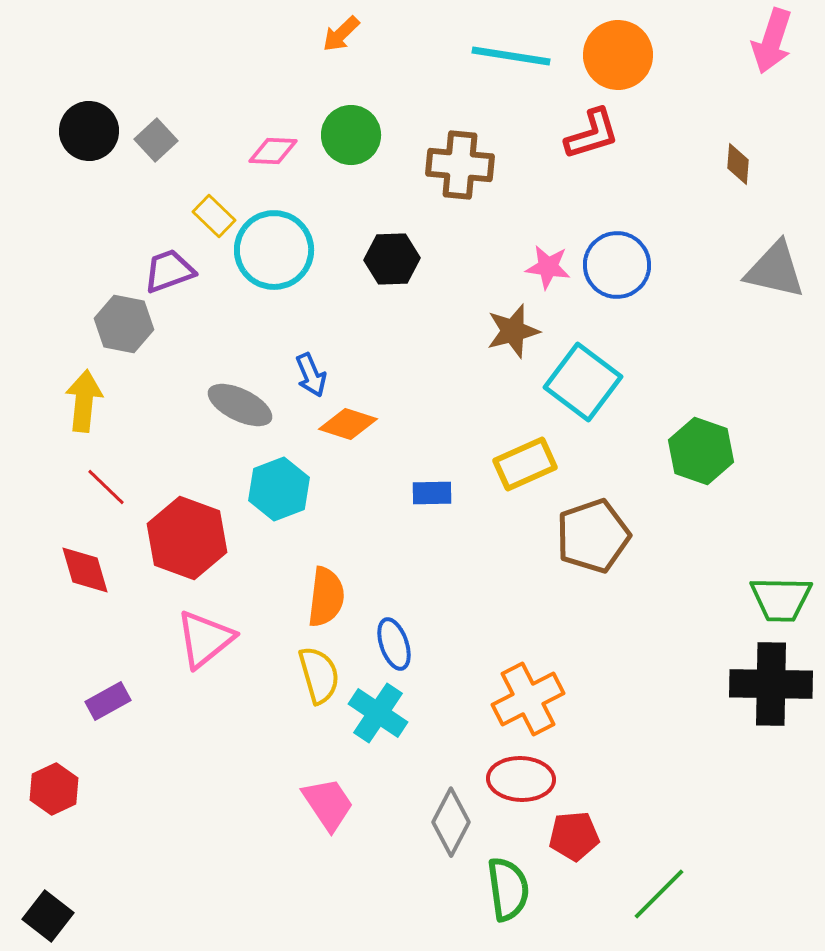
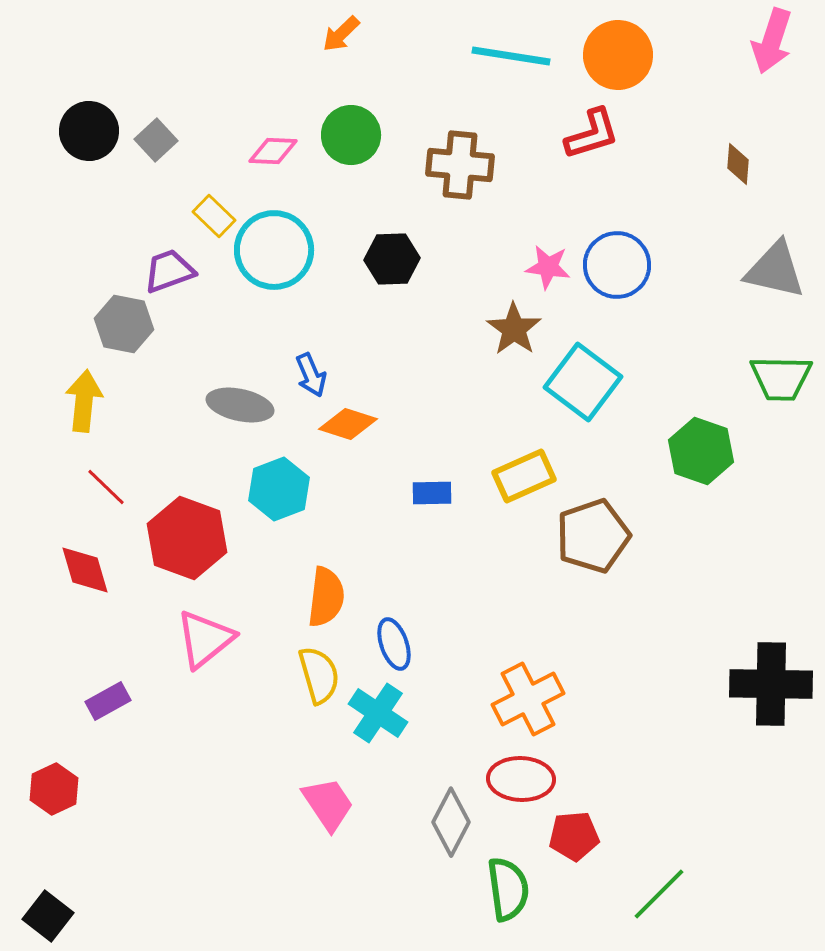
brown star at (513, 331): moved 1 px right, 2 px up; rotated 22 degrees counterclockwise
gray ellipse at (240, 405): rotated 14 degrees counterclockwise
yellow rectangle at (525, 464): moved 1 px left, 12 px down
green trapezoid at (781, 599): moved 221 px up
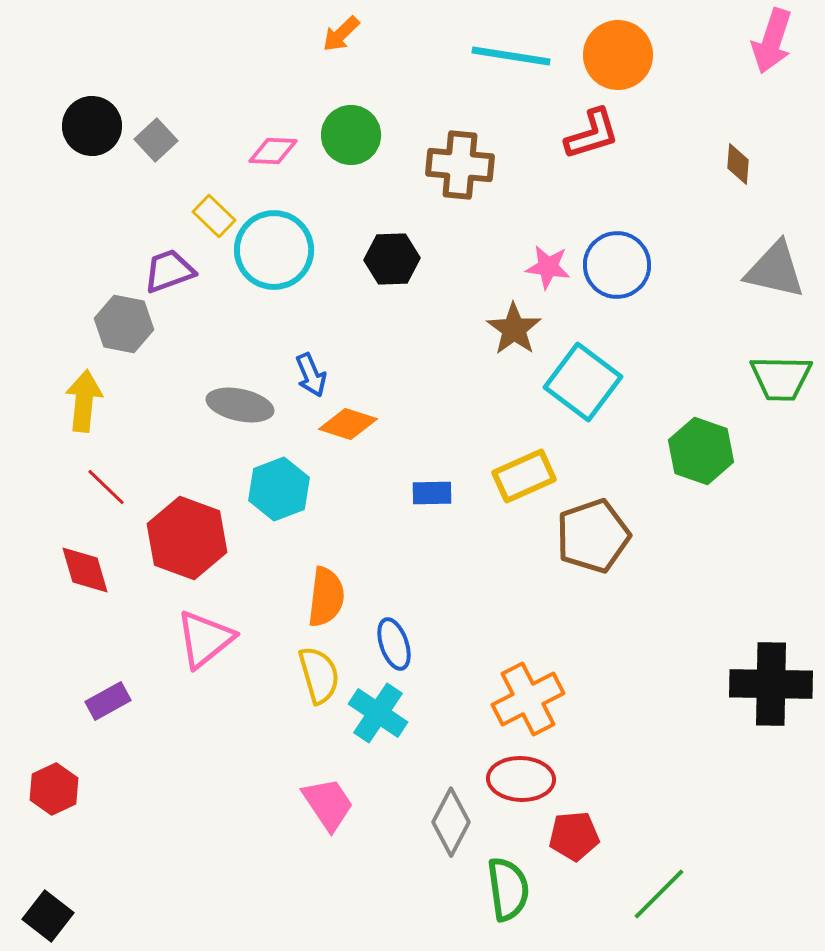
black circle at (89, 131): moved 3 px right, 5 px up
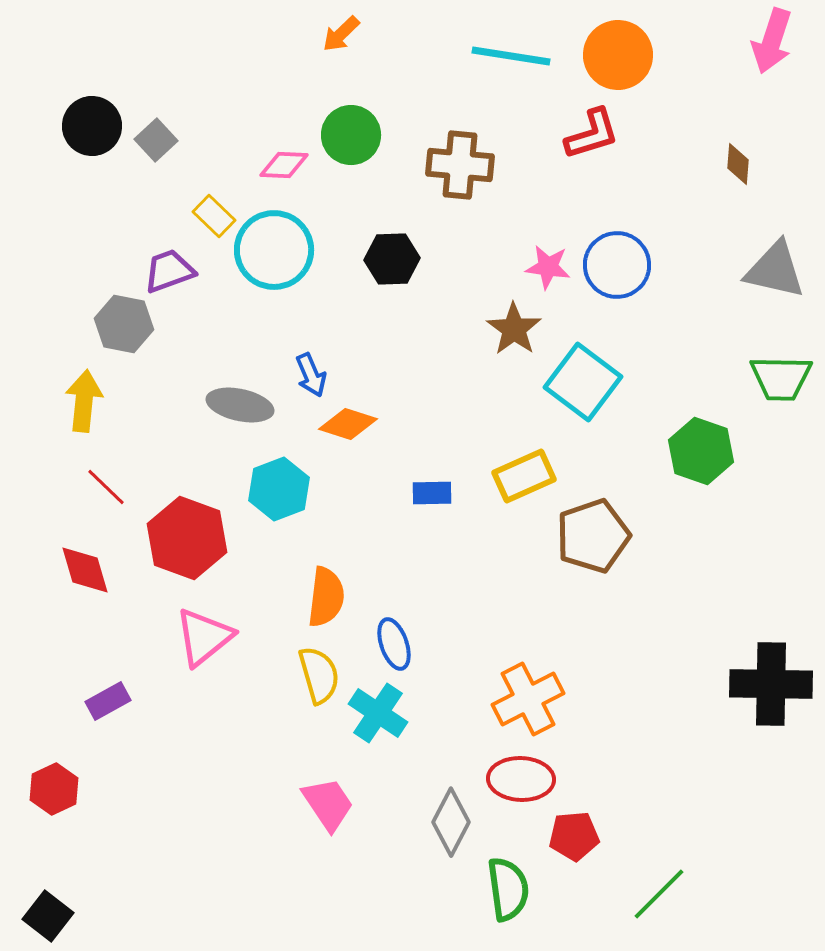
pink diamond at (273, 151): moved 11 px right, 14 px down
pink triangle at (205, 639): moved 1 px left, 2 px up
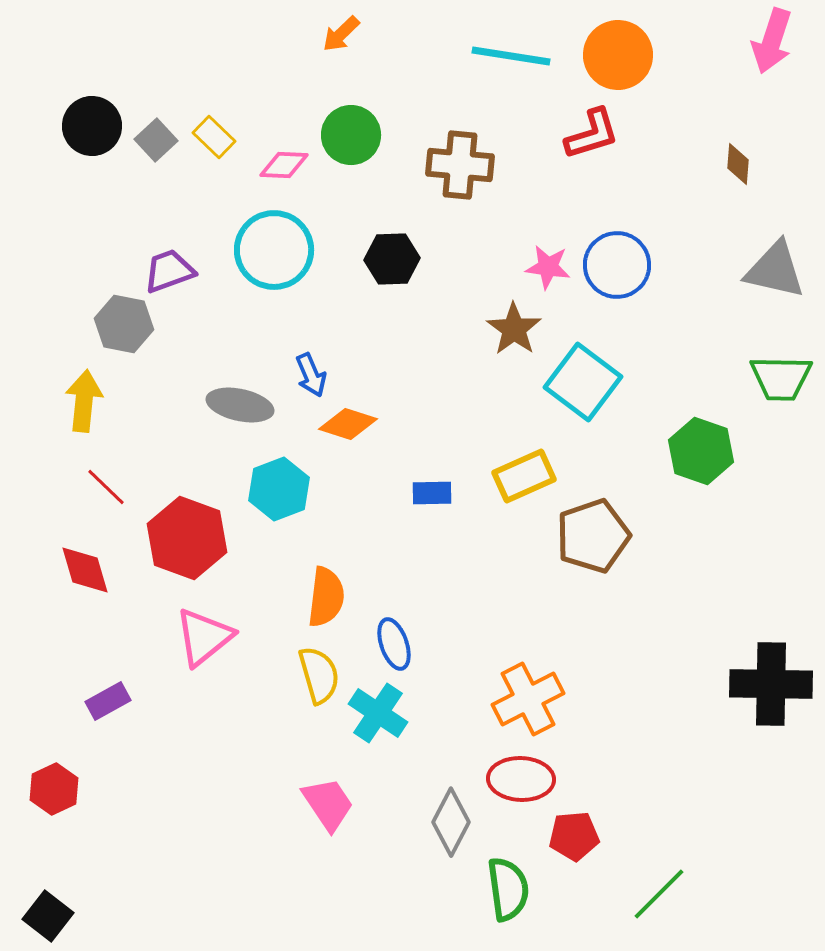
yellow rectangle at (214, 216): moved 79 px up
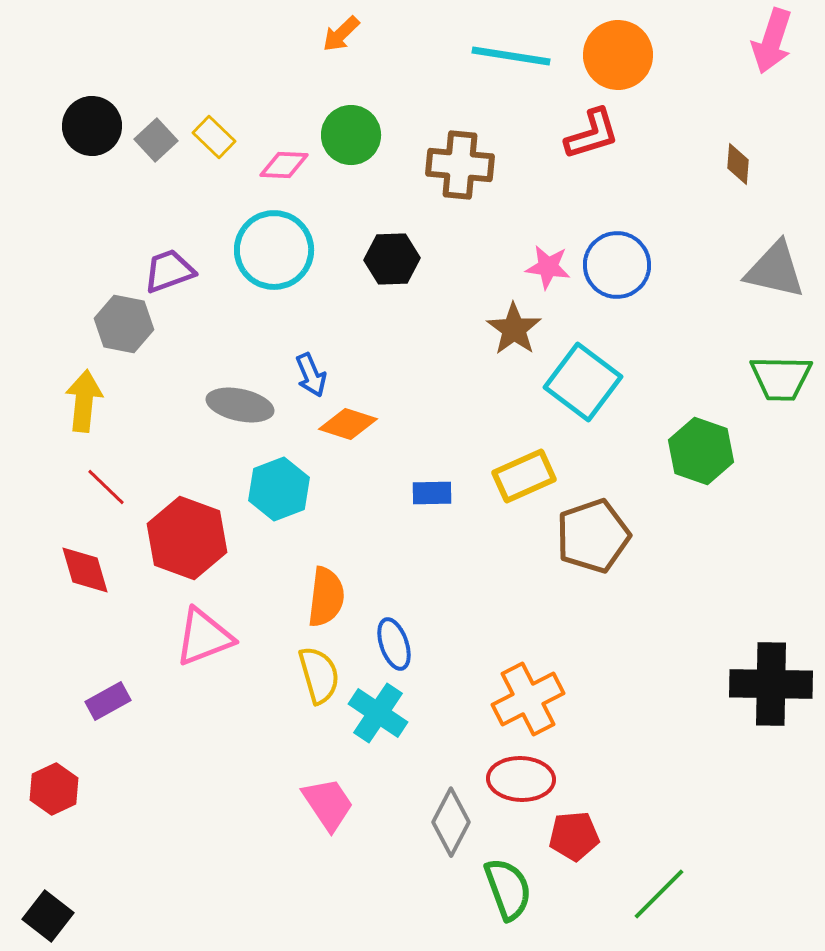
pink triangle at (204, 637): rotated 18 degrees clockwise
green semicircle at (508, 889): rotated 12 degrees counterclockwise
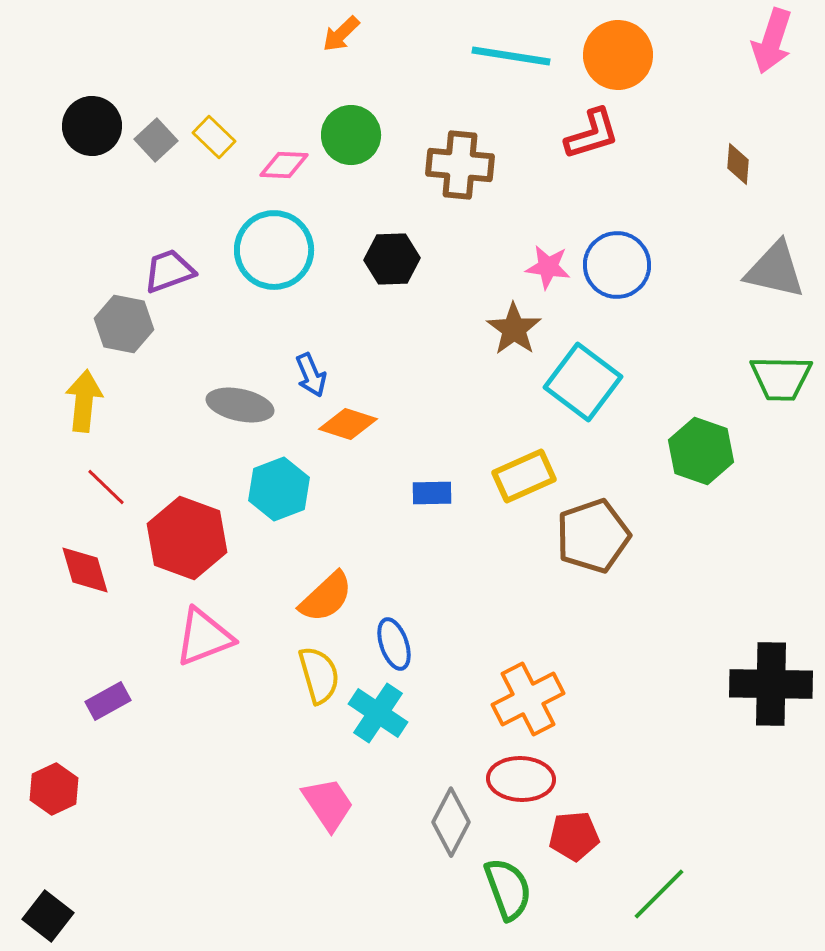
orange semicircle at (326, 597): rotated 40 degrees clockwise
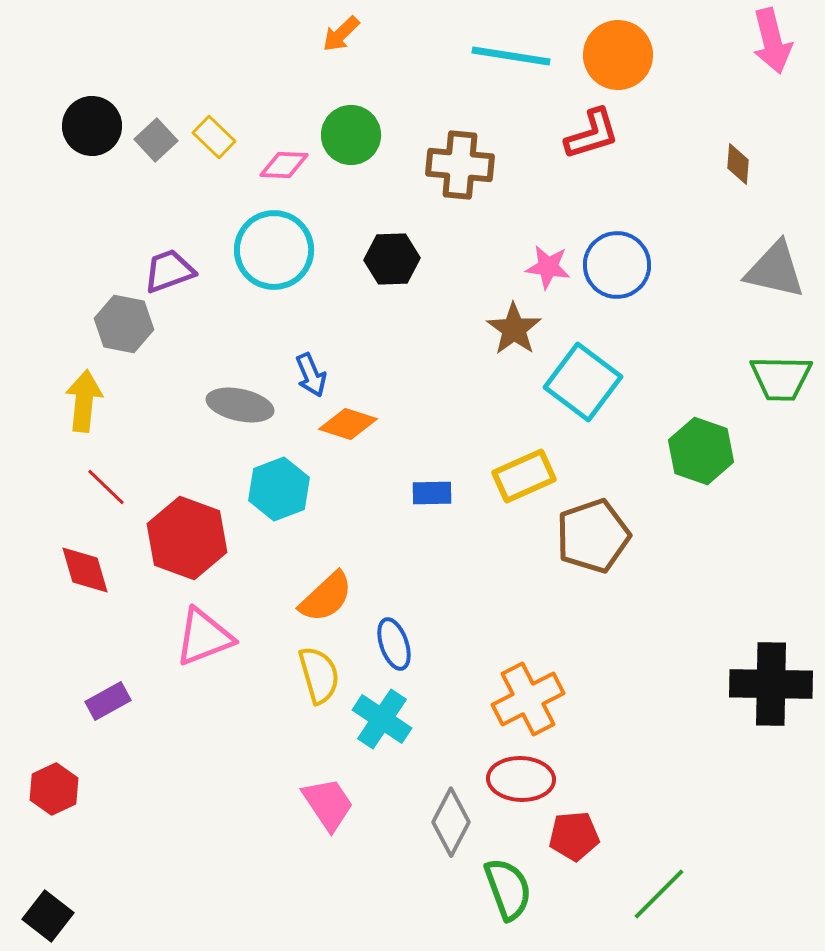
pink arrow at (772, 41): rotated 32 degrees counterclockwise
cyan cross at (378, 713): moved 4 px right, 6 px down
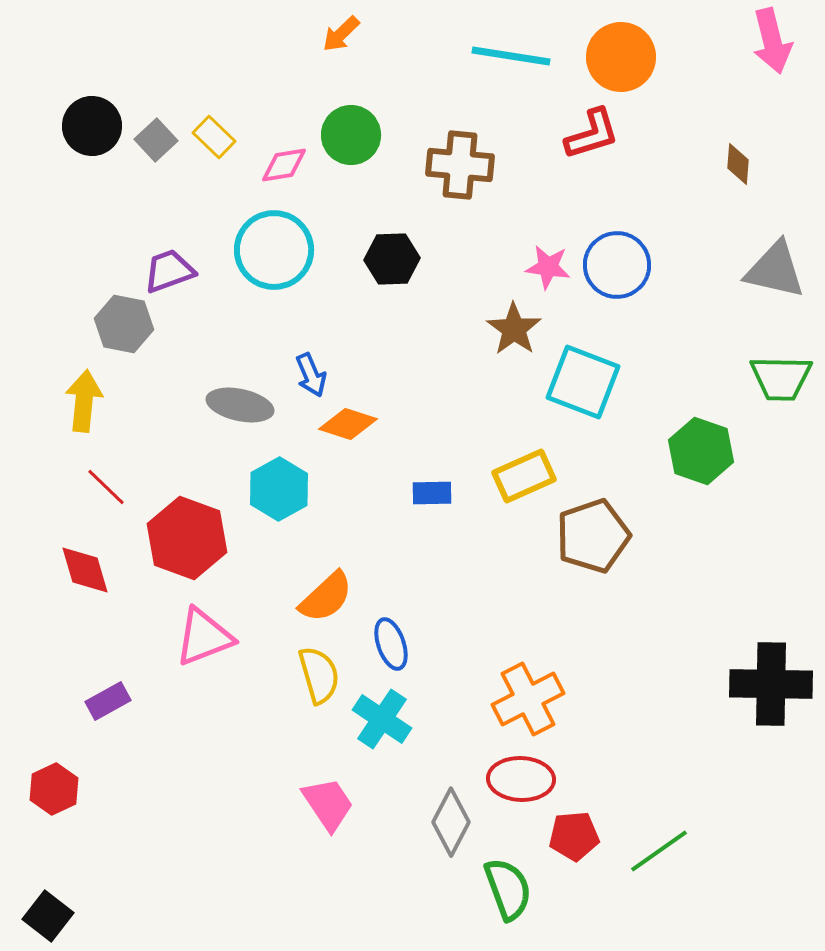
orange circle at (618, 55): moved 3 px right, 2 px down
pink diamond at (284, 165): rotated 12 degrees counterclockwise
cyan square at (583, 382): rotated 16 degrees counterclockwise
cyan hexagon at (279, 489): rotated 8 degrees counterclockwise
blue ellipse at (394, 644): moved 3 px left
green line at (659, 894): moved 43 px up; rotated 10 degrees clockwise
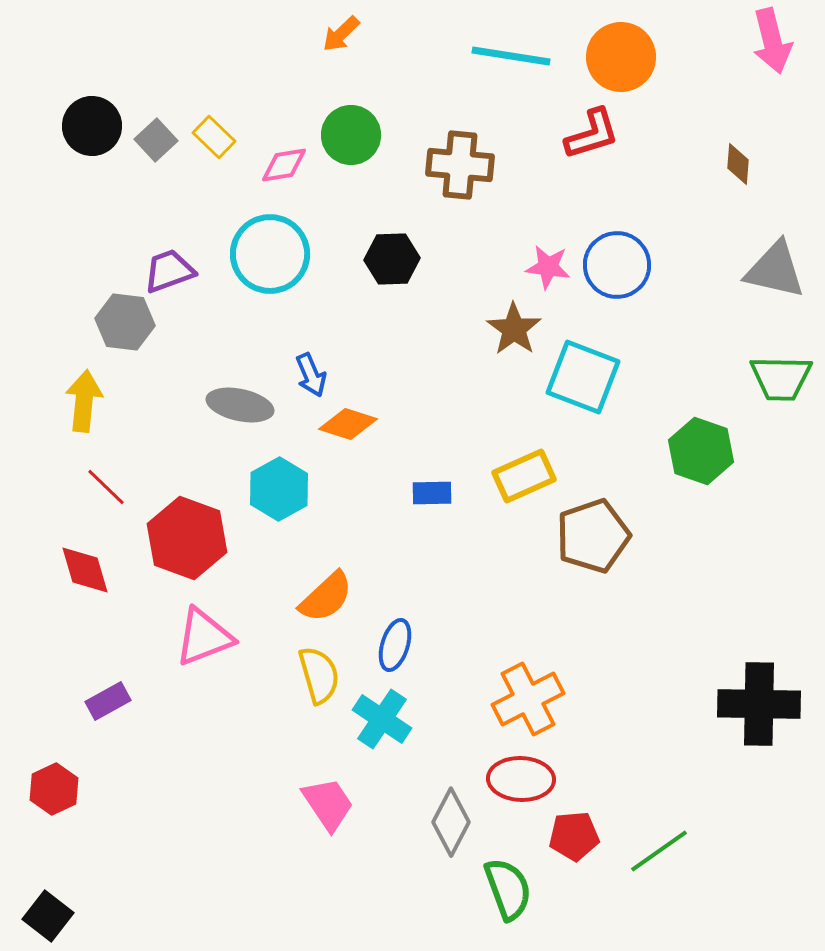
cyan circle at (274, 250): moved 4 px left, 4 px down
gray hexagon at (124, 324): moved 1 px right, 2 px up; rotated 4 degrees counterclockwise
cyan square at (583, 382): moved 5 px up
blue ellipse at (391, 644): moved 4 px right, 1 px down; rotated 36 degrees clockwise
black cross at (771, 684): moved 12 px left, 20 px down
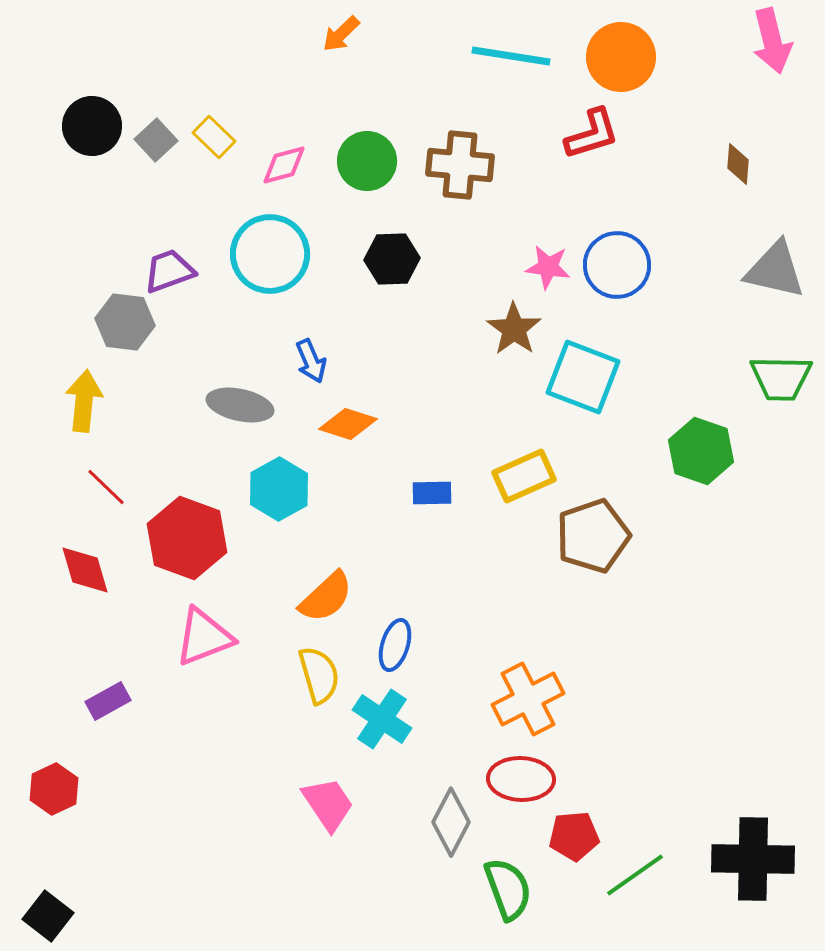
green circle at (351, 135): moved 16 px right, 26 px down
pink diamond at (284, 165): rotated 6 degrees counterclockwise
blue arrow at (311, 375): moved 14 px up
black cross at (759, 704): moved 6 px left, 155 px down
green line at (659, 851): moved 24 px left, 24 px down
